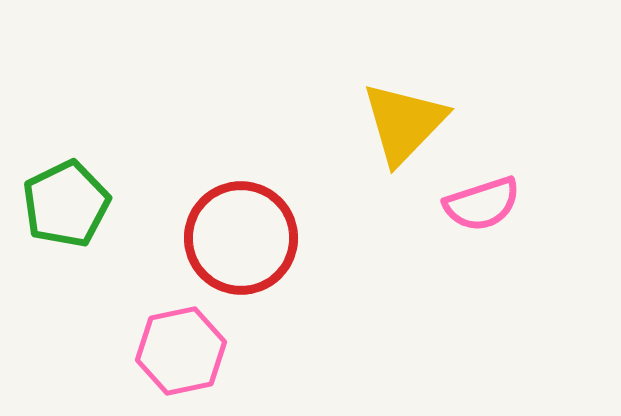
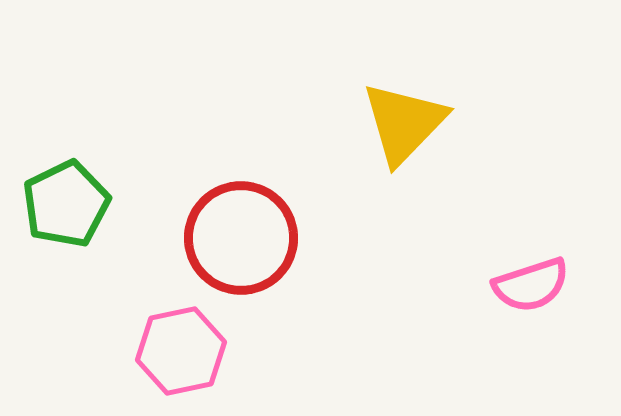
pink semicircle: moved 49 px right, 81 px down
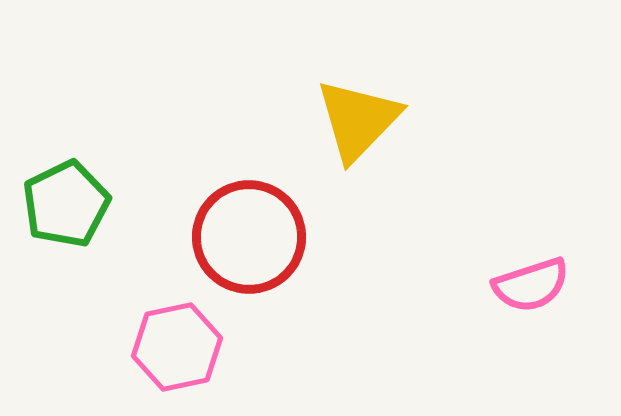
yellow triangle: moved 46 px left, 3 px up
red circle: moved 8 px right, 1 px up
pink hexagon: moved 4 px left, 4 px up
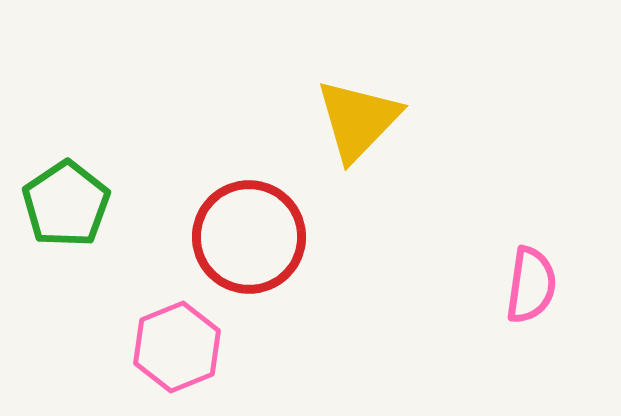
green pentagon: rotated 8 degrees counterclockwise
pink semicircle: rotated 64 degrees counterclockwise
pink hexagon: rotated 10 degrees counterclockwise
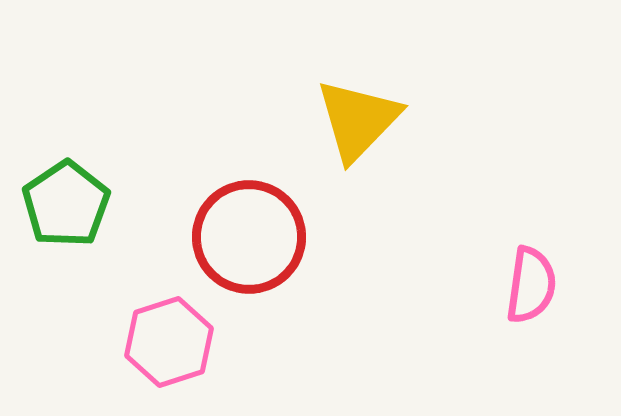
pink hexagon: moved 8 px left, 5 px up; rotated 4 degrees clockwise
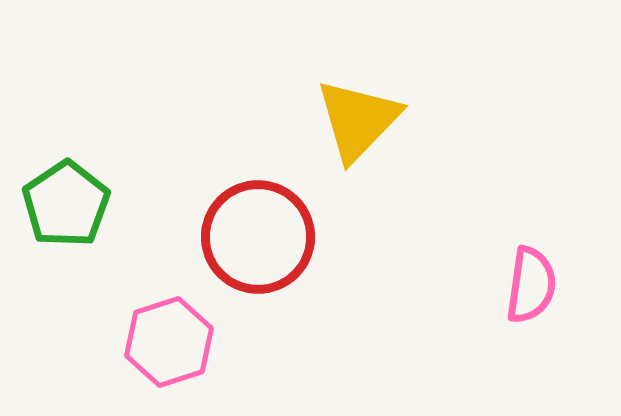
red circle: moved 9 px right
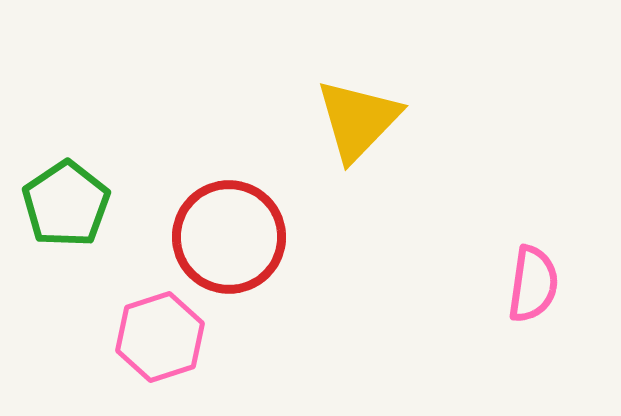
red circle: moved 29 px left
pink semicircle: moved 2 px right, 1 px up
pink hexagon: moved 9 px left, 5 px up
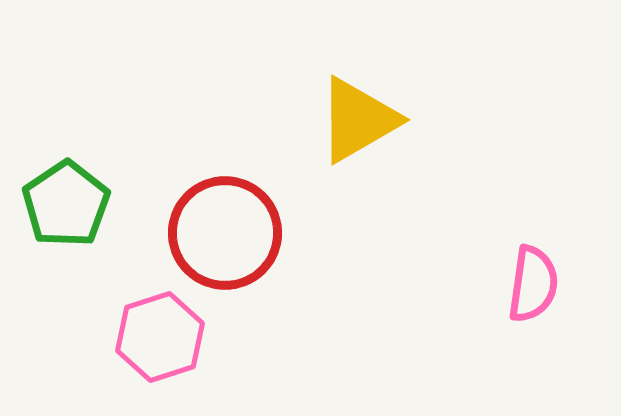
yellow triangle: rotated 16 degrees clockwise
red circle: moved 4 px left, 4 px up
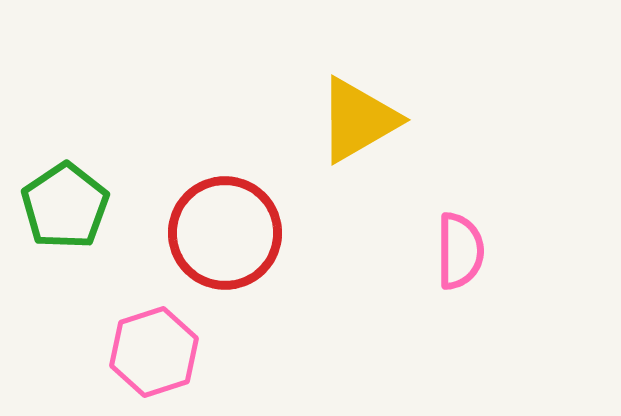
green pentagon: moved 1 px left, 2 px down
pink semicircle: moved 73 px left, 33 px up; rotated 8 degrees counterclockwise
pink hexagon: moved 6 px left, 15 px down
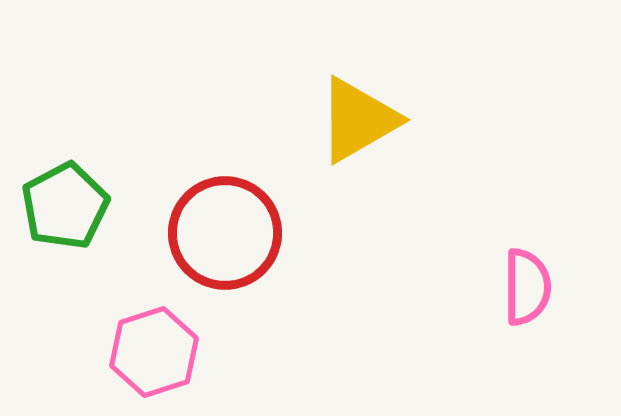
green pentagon: rotated 6 degrees clockwise
pink semicircle: moved 67 px right, 36 px down
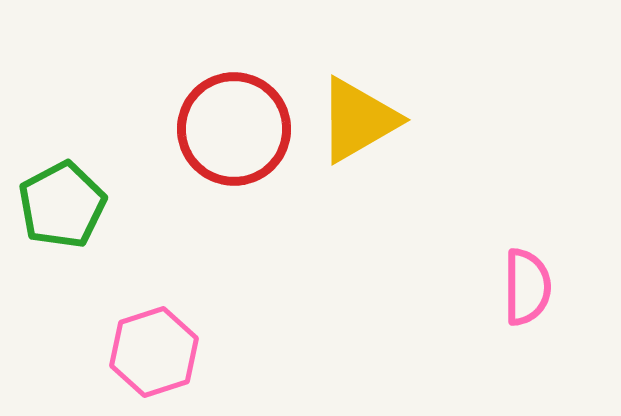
green pentagon: moved 3 px left, 1 px up
red circle: moved 9 px right, 104 px up
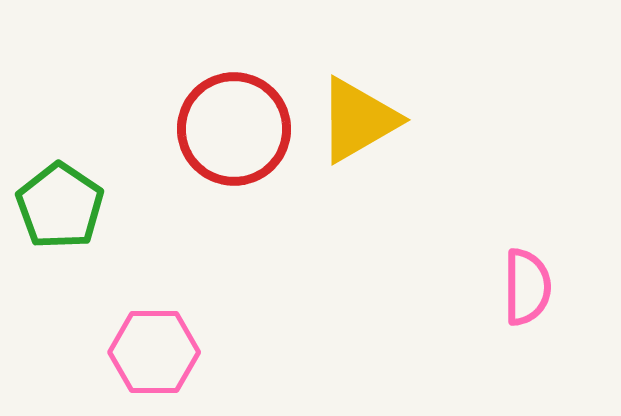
green pentagon: moved 2 px left, 1 px down; rotated 10 degrees counterclockwise
pink hexagon: rotated 18 degrees clockwise
